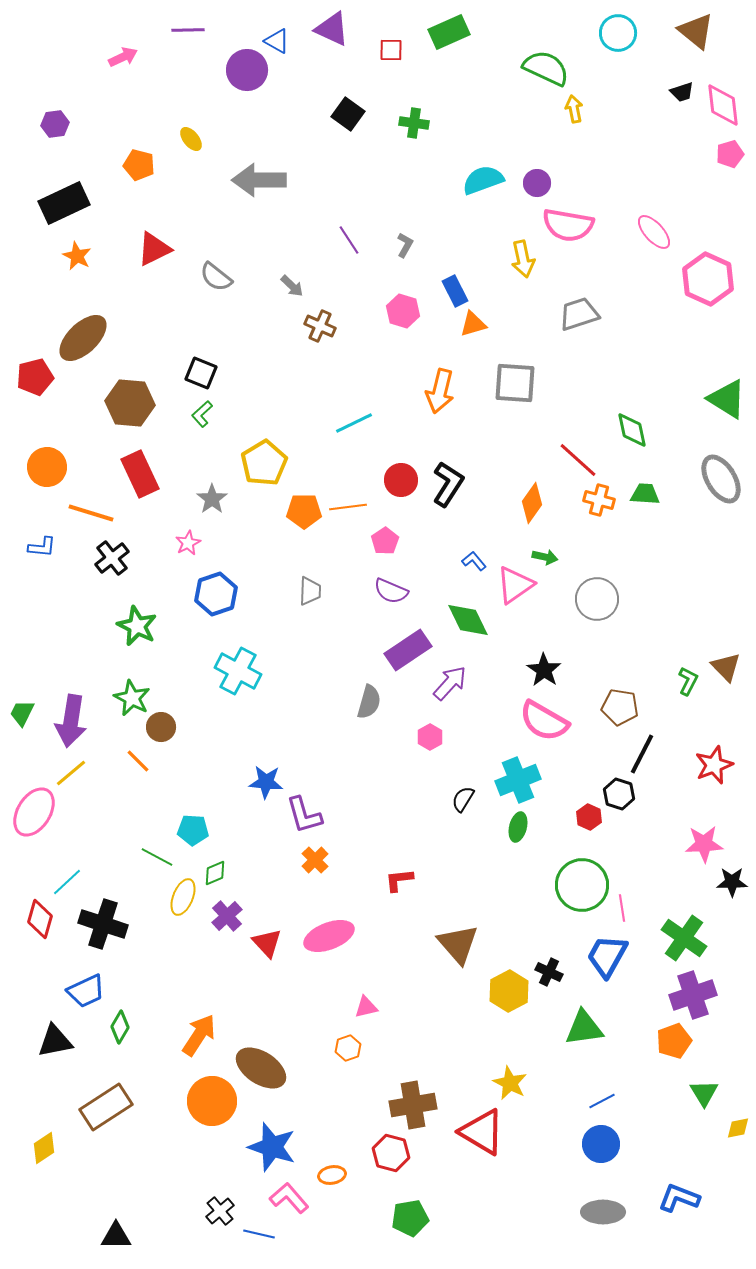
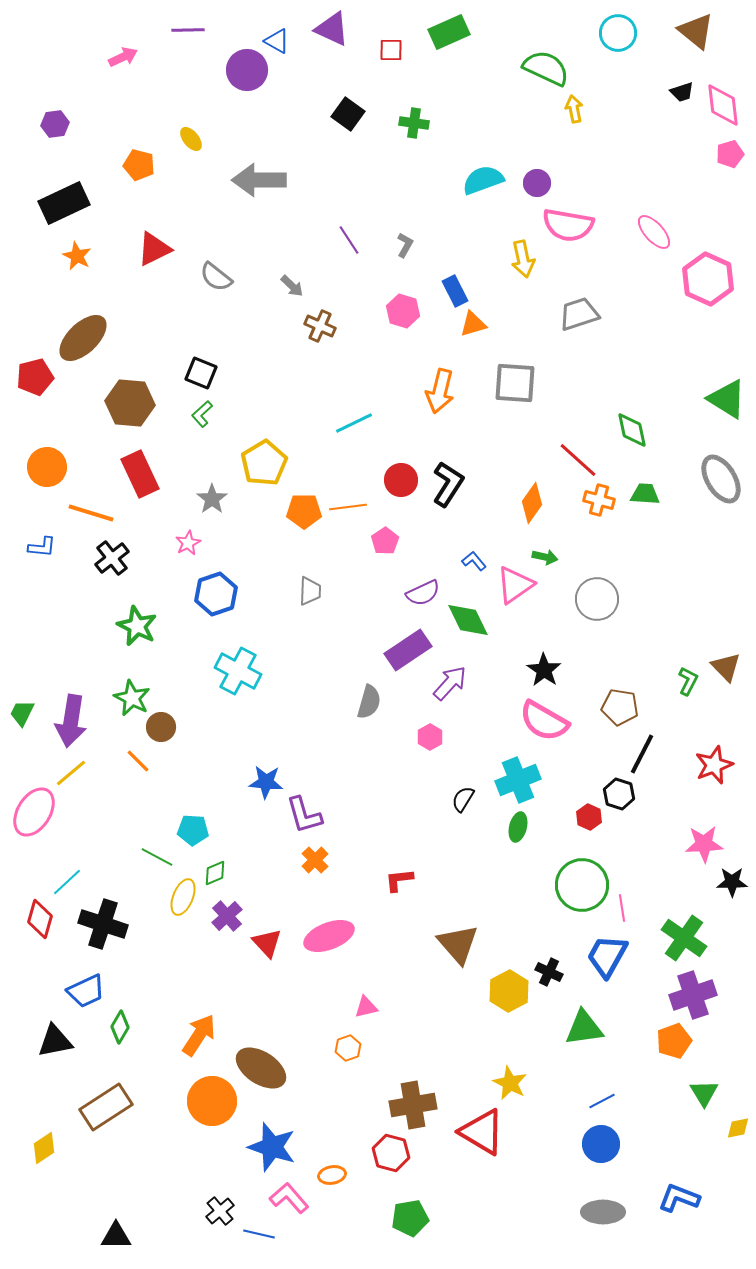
purple semicircle at (391, 591): moved 32 px right, 2 px down; rotated 48 degrees counterclockwise
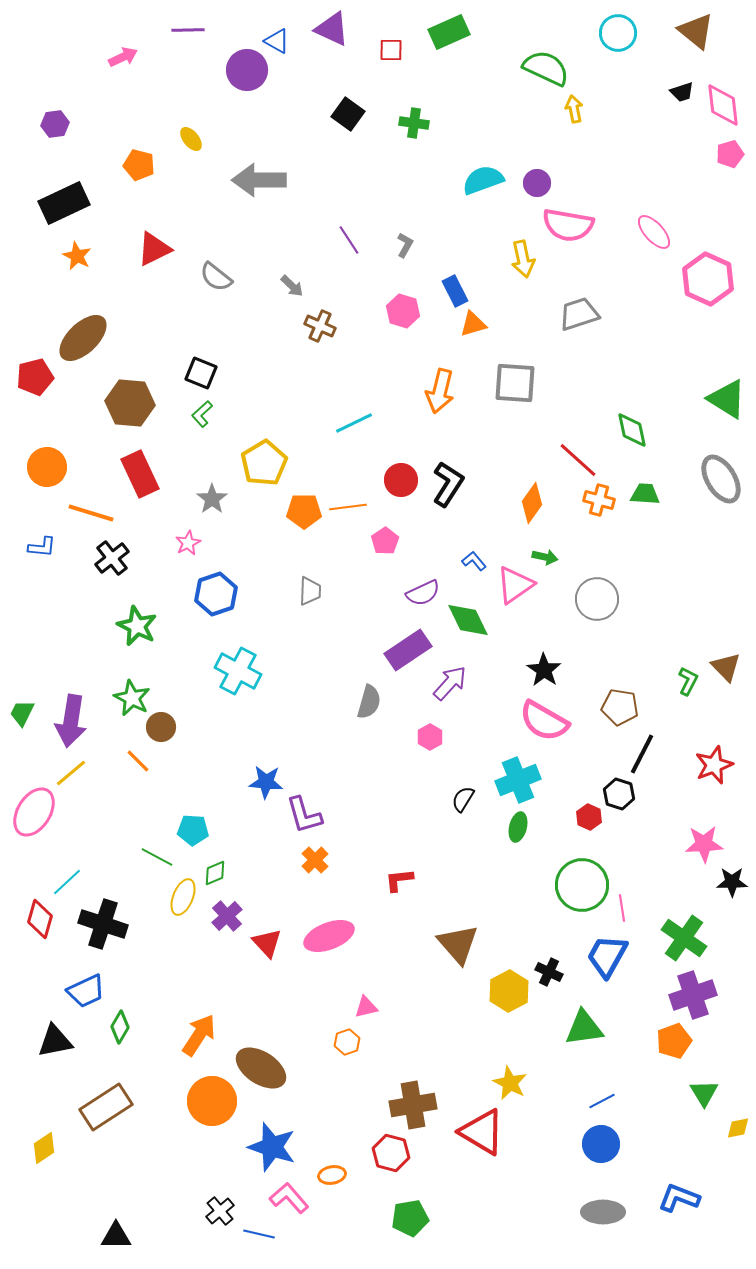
orange hexagon at (348, 1048): moved 1 px left, 6 px up
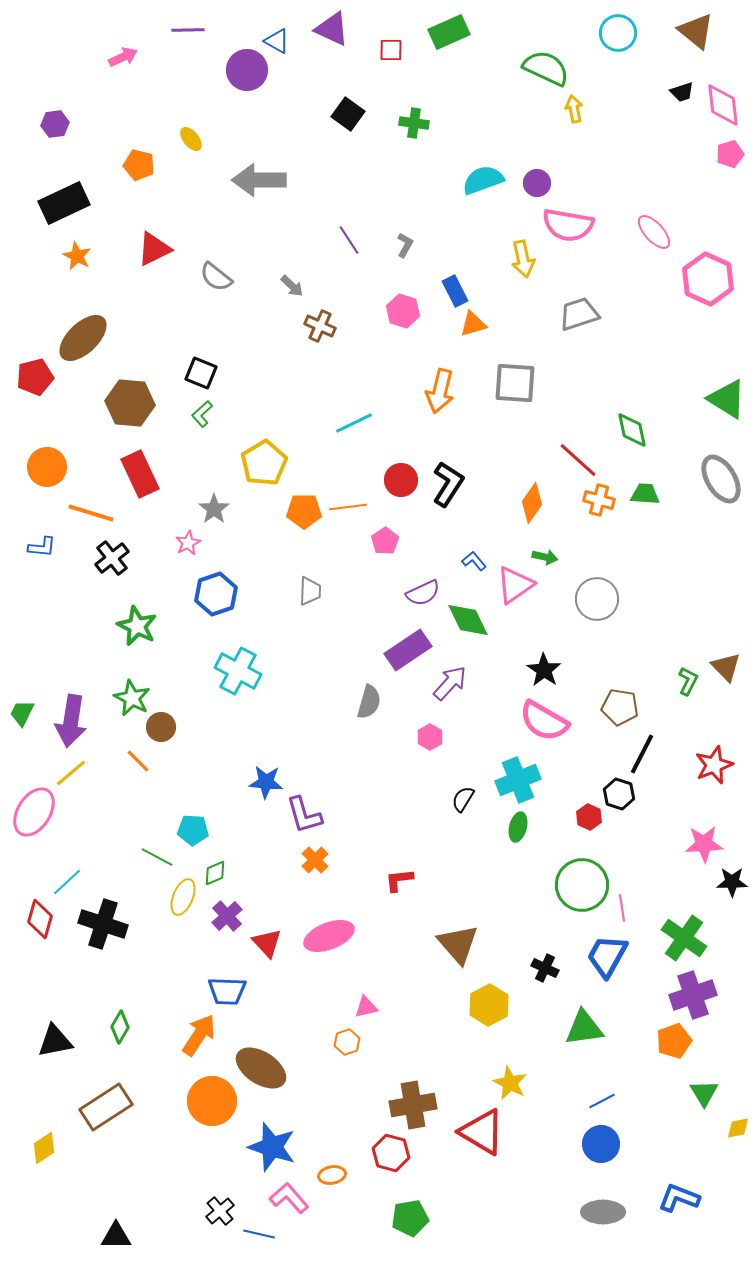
gray star at (212, 499): moved 2 px right, 10 px down
black cross at (549, 972): moved 4 px left, 4 px up
blue trapezoid at (86, 991): moved 141 px right; rotated 27 degrees clockwise
yellow hexagon at (509, 991): moved 20 px left, 14 px down
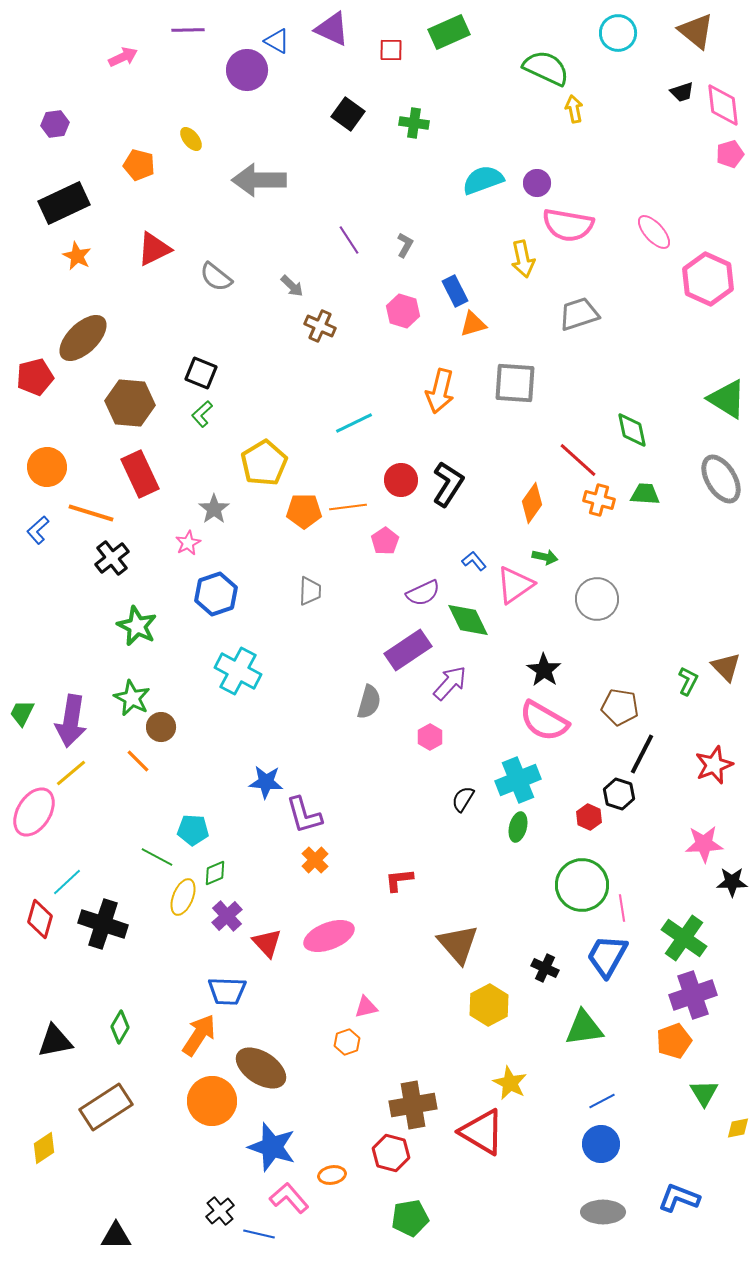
blue L-shape at (42, 547): moved 4 px left, 17 px up; rotated 132 degrees clockwise
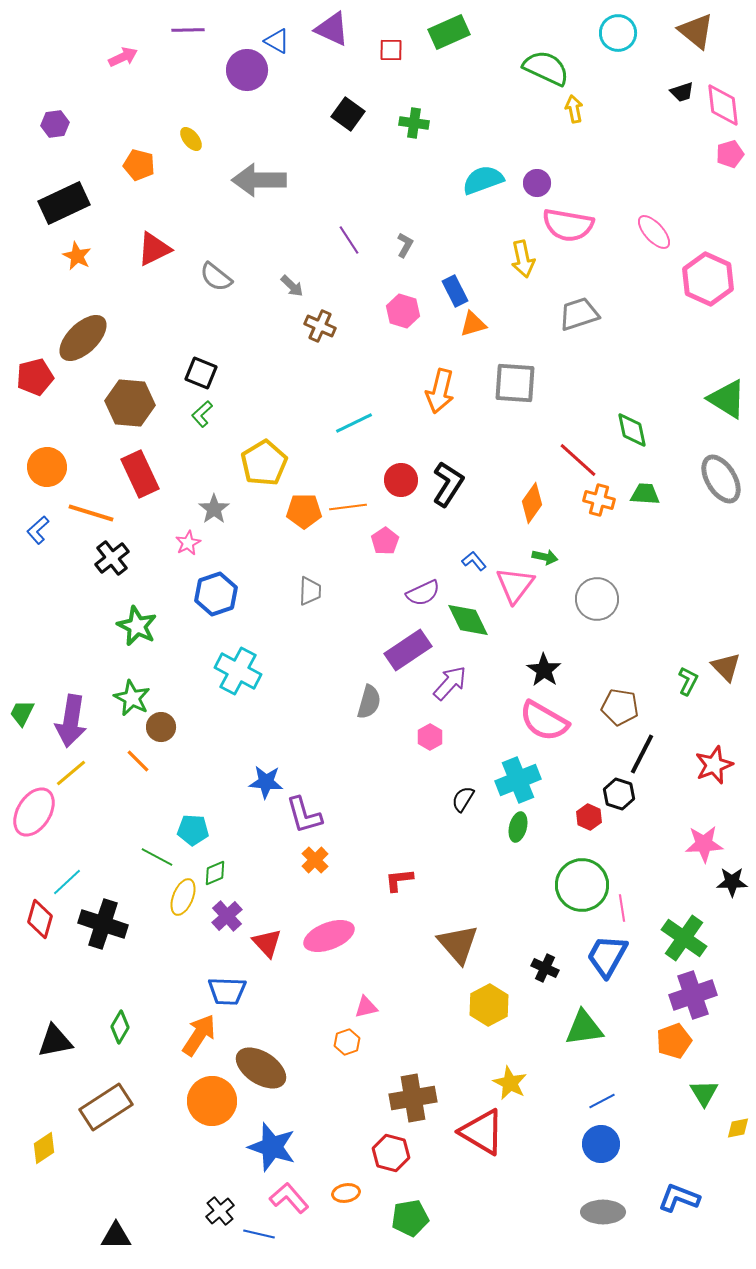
pink triangle at (515, 585): rotated 18 degrees counterclockwise
brown cross at (413, 1105): moved 7 px up
orange ellipse at (332, 1175): moved 14 px right, 18 px down
